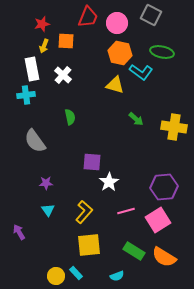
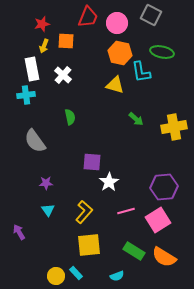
cyan L-shape: rotated 45 degrees clockwise
yellow cross: rotated 20 degrees counterclockwise
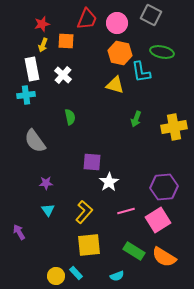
red trapezoid: moved 1 px left, 2 px down
yellow arrow: moved 1 px left, 1 px up
green arrow: rotated 70 degrees clockwise
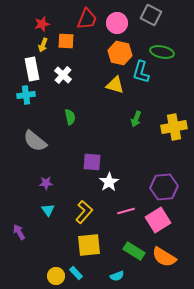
cyan L-shape: rotated 25 degrees clockwise
gray semicircle: rotated 15 degrees counterclockwise
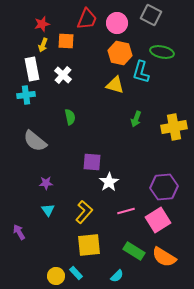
cyan semicircle: rotated 24 degrees counterclockwise
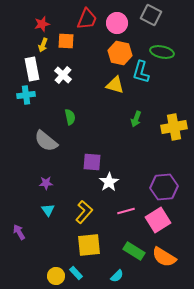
gray semicircle: moved 11 px right
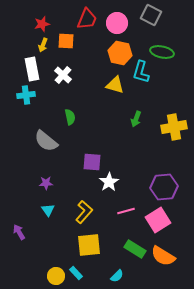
green rectangle: moved 1 px right, 2 px up
orange semicircle: moved 1 px left, 1 px up
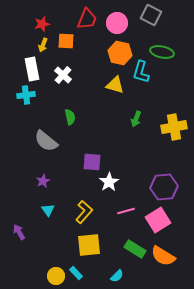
purple star: moved 3 px left, 2 px up; rotated 24 degrees counterclockwise
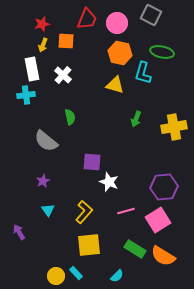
cyan L-shape: moved 2 px right, 1 px down
white star: rotated 18 degrees counterclockwise
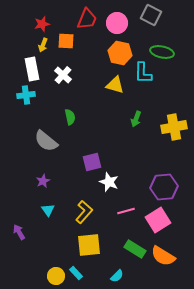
cyan L-shape: rotated 15 degrees counterclockwise
purple square: rotated 18 degrees counterclockwise
